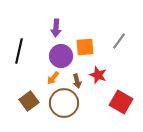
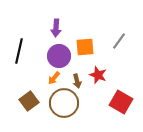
purple circle: moved 2 px left
orange arrow: moved 1 px right
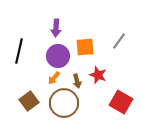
purple circle: moved 1 px left
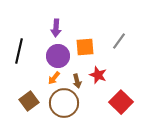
red square: rotated 15 degrees clockwise
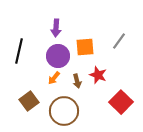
brown circle: moved 8 px down
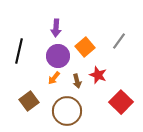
orange square: rotated 36 degrees counterclockwise
brown circle: moved 3 px right
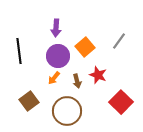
black line: rotated 20 degrees counterclockwise
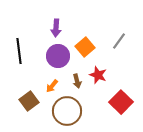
orange arrow: moved 2 px left, 8 px down
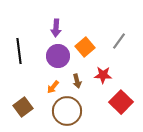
red star: moved 5 px right; rotated 18 degrees counterclockwise
orange arrow: moved 1 px right, 1 px down
brown square: moved 6 px left, 6 px down
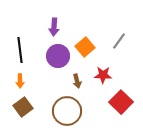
purple arrow: moved 2 px left, 1 px up
black line: moved 1 px right, 1 px up
orange arrow: moved 33 px left, 6 px up; rotated 40 degrees counterclockwise
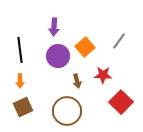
brown square: rotated 12 degrees clockwise
